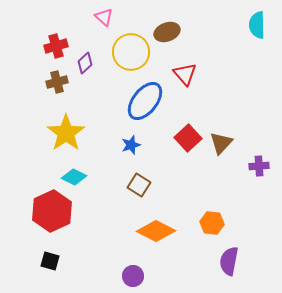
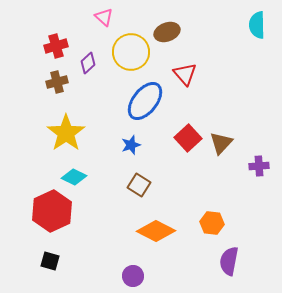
purple diamond: moved 3 px right
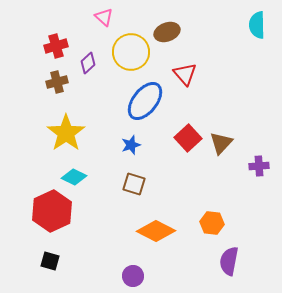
brown square: moved 5 px left, 1 px up; rotated 15 degrees counterclockwise
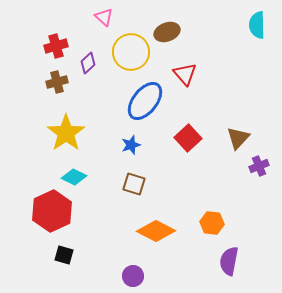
brown triangle: moved 17 px right, 5 px up
purple cross: rotated 18 degrees counterclockwise
black square: moved 14 px right, 6 px up
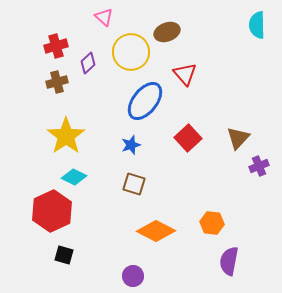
yellow star: moved 3 px down
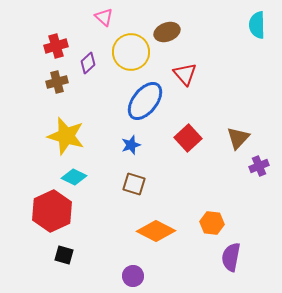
yellow star: rotated 21 degrees counterclockwise
purple semicircle: moved 2 px right, 4 px up
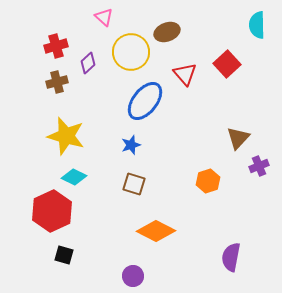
red square: moved 39 px right, 74 px up
orange hexagon: moved 4 px left, 42 px up; rotated 25 degrees counterclockwise
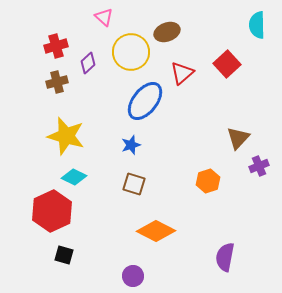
red triangle: moved 3 px left, 1 px up; rotated 30 degrees clockwise
purple semicircle: moved 6 px left
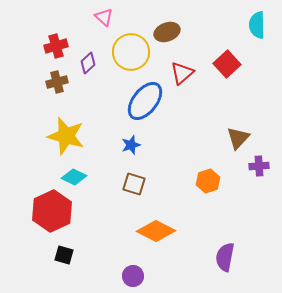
purple cross: rotated 18 degrees clockwise
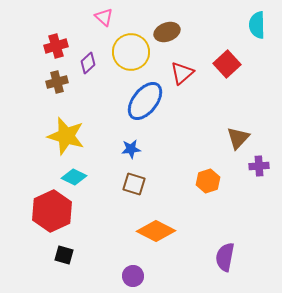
blue star: moved 4 px down; rotated 12 degrees clockwise
